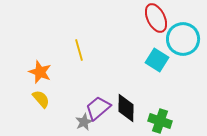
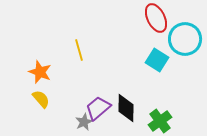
cyan circle: moved 2 px right
green cross: rotated 35 degrees clockwise
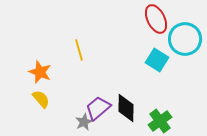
red ellipse: moved 1 px down
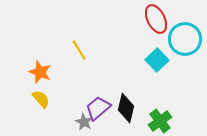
yellow line: rotated 15 degrees counterclockwise
cyan square: rotated 15 degrees clockwise
black diamond: rotated 12 degrees clockwise
gray star: rotated 18 degrees counterclockwise
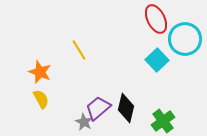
yellow semicircle: rotated 12 degrees clockwise
green cross: moved 3 px right
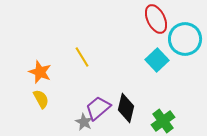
yellow line: moved 3 px right, 7 px down
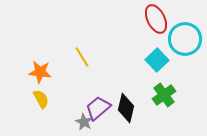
orange star: rotated 15 degrees counterclockwise
green cross: moved 1 px right, 26 px up
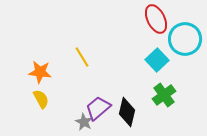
black diamond: moved 1 px right, 4 px down
